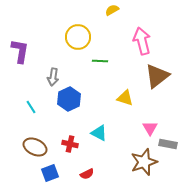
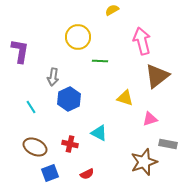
pink triangle: moved 9 px up; rotated 42 degrees clockwise
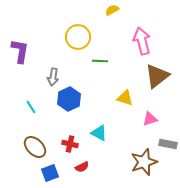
brown ellipse: rotated 20 degrees clockwise
red semicircle: moved 5 px left, 7 px up
